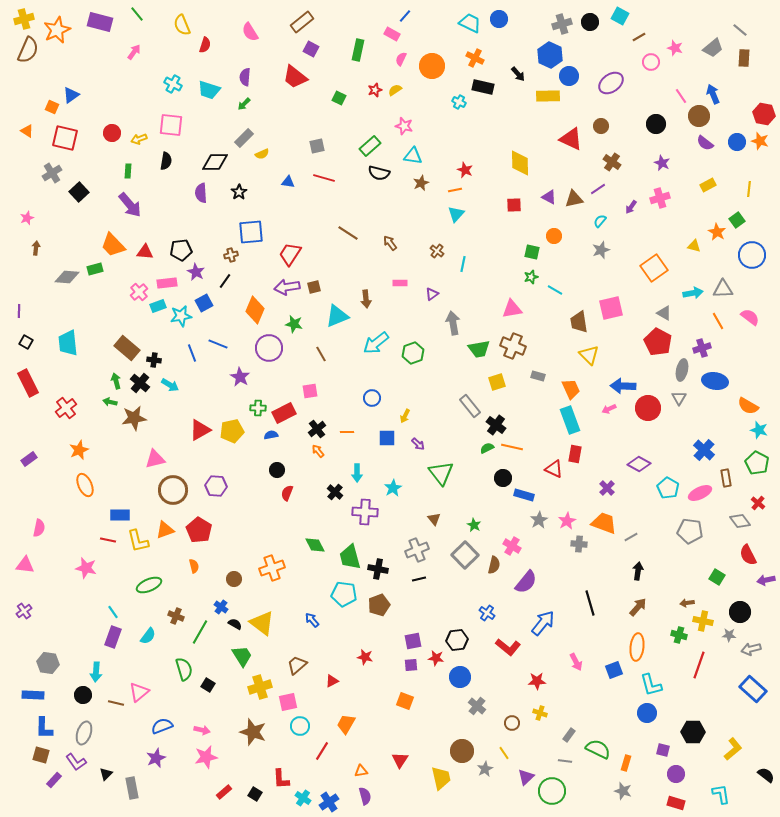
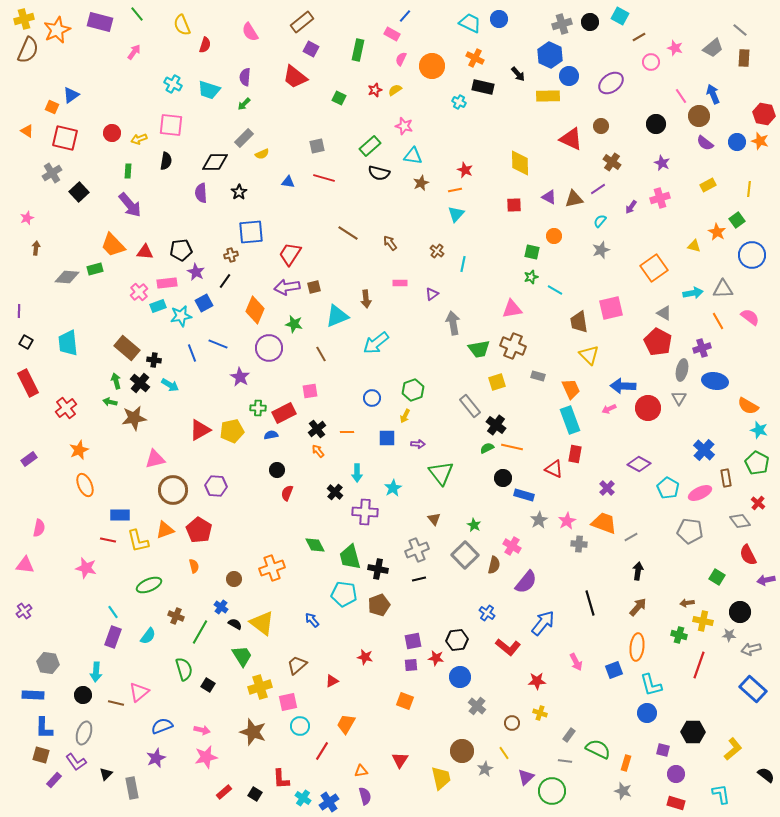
green hexagon at (413, 353): moved 37 px down
purple arrow at (418, 444): rotated 40 degrees counterclockwise
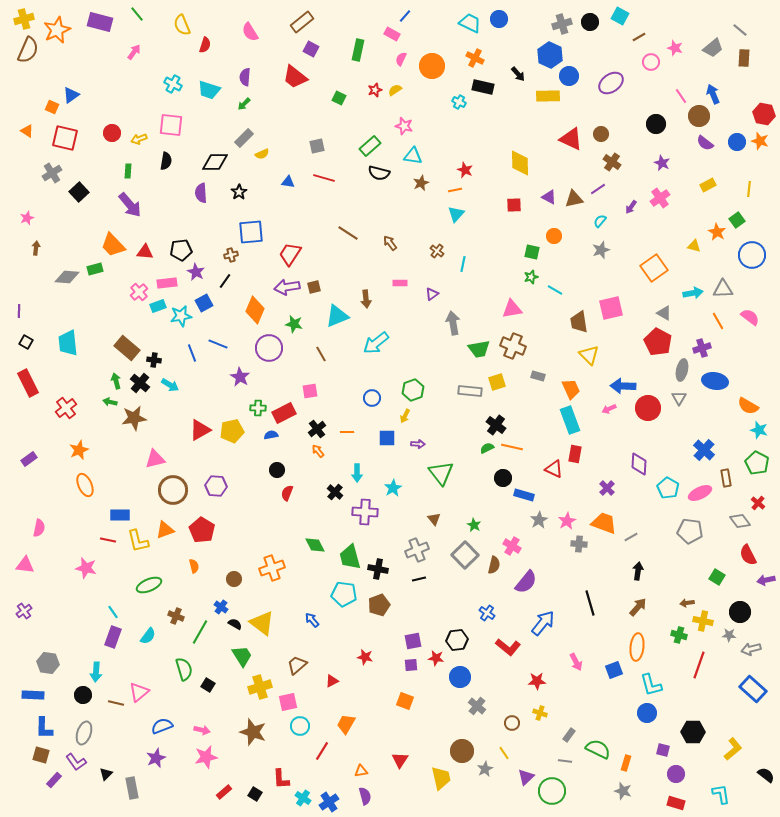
brown circle at (601, 126): moved 8 px down
pink cross at (660, 198): rotated 18 degrees counterclockwise
gray rectangle at (470, 406): moved 15 px up; rotated 45 degrees counterclockwise
purple diamond at (639, 464): rotated 65 degrees clockwise
red pentagon at (199, 530): moved 3 px right
